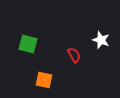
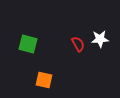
white star: moved 1 px left, 1 px up; rotated 24 degrees counterclockwise
red semicircle: moved 4 px right, 11 px up
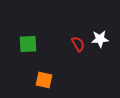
green square: rotated 18 degrees counterclockwise
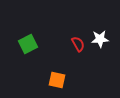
green square: rotated 24 degrees counterclockwise
orange square: moved 13 px right
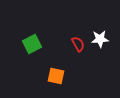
green square: moved 4 px right
orange square: moved 1 px left, 4 px up
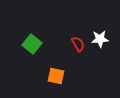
green square: rotated 24 degrees counterclockwise
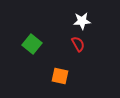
white star: moved 18 px left, 18 px up
orange square: moved 4 px right
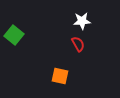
green square: moved 18 px left, 9 px up
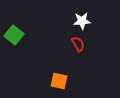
orange square: moved 1 px left, 5 px down
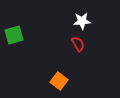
green square: rotated 36 degrees clockwise
orange square: rotated 24 degrees clockwise
